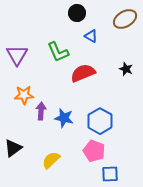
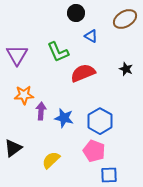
black circle: moved 1 px left
blue square: moved 1 px left, 1 px down
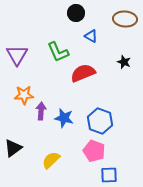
brown ellipse: rotated 35 degrees clockwise
black star: moved 2 px left, 7 px up
blue hexagon: rotated 10 degrees counterclockwise
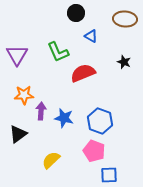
black triangle: moved 5 px right, 14 px up
